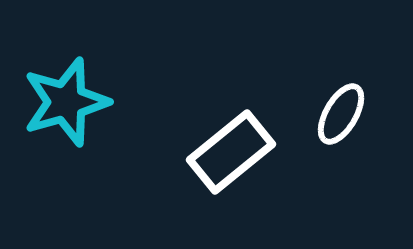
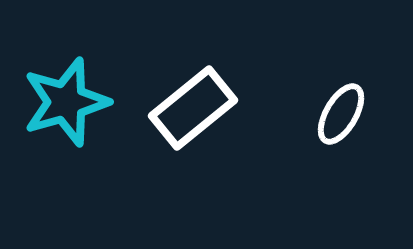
white rectangle: moved 38 px left, 44 px up
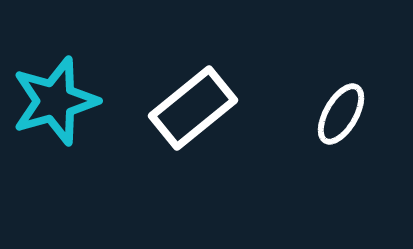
cyan star: moved 11 px left, 1 px up
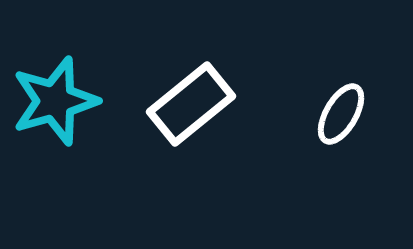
white rectangle: moved 2 px left, 4 px up
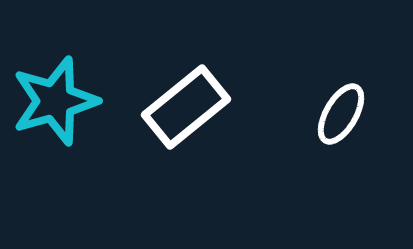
white rectangle: moved 5 px left, 3 px down
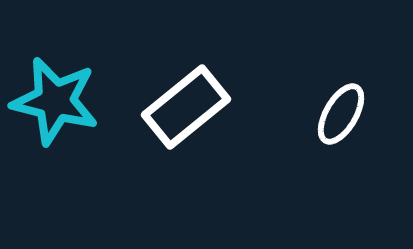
cyan star: rotated 30 degrees clockwise
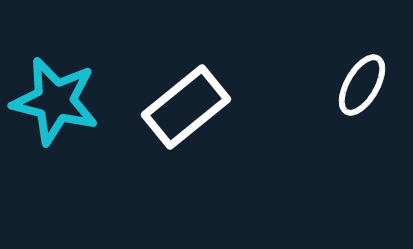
white ellipse: moved 21 px right, 29 px up
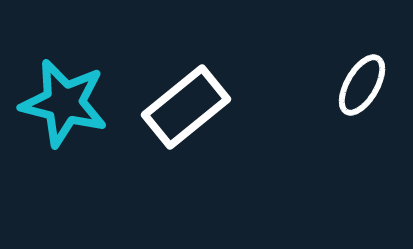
cyan star: moved 9 px right, 2 px down
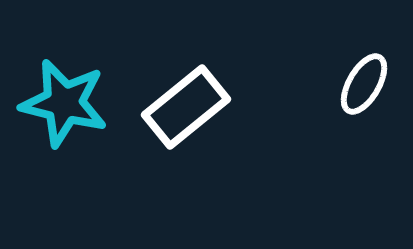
white ellipse: moved 2 px right, 1 px up
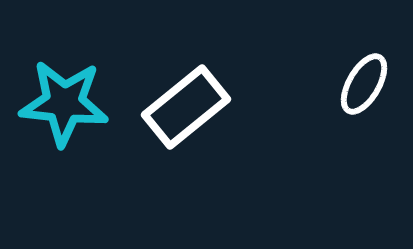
cyan star: rotated 8 degrees counterclockwise
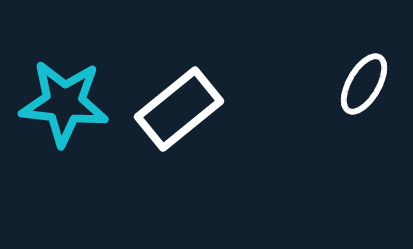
white rectangle: moved 7 px left, 2 px down
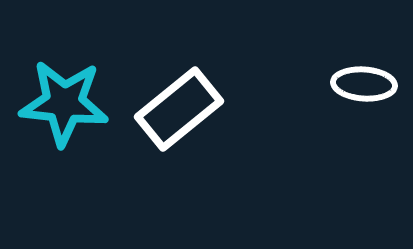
white ellipse: rotated 64 degrees clockwise
